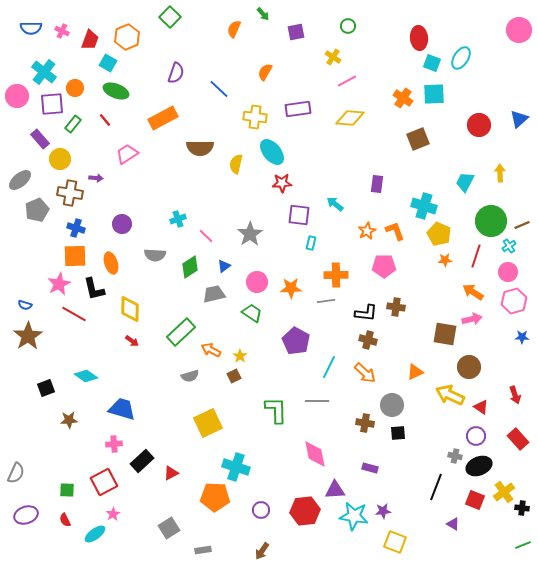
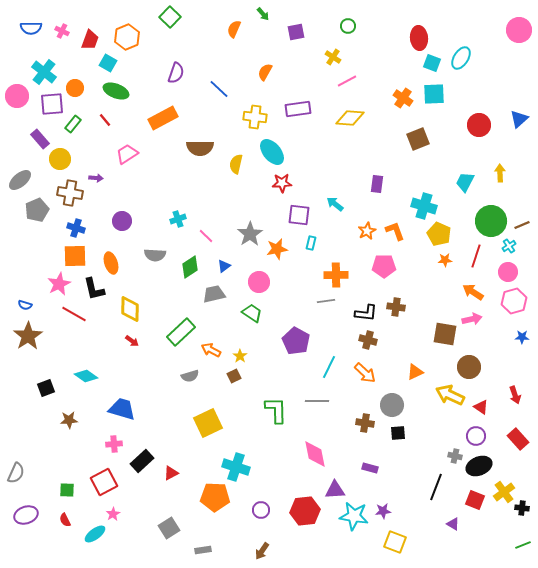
purple circle at (122, 224): moved 3 px up
pink circle at (257, 282): moved 2 px right
orange star at (291, 288): moved 14 px left, 39 px up; rotated 10 degrees counterclockwise
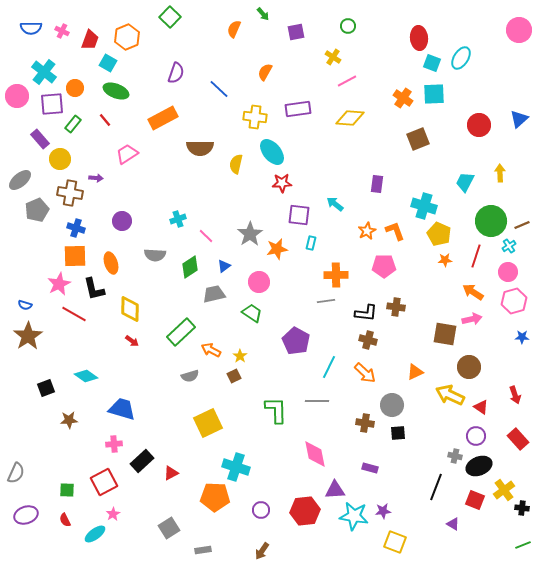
yellow cross at (504, 492): moved 2 px up
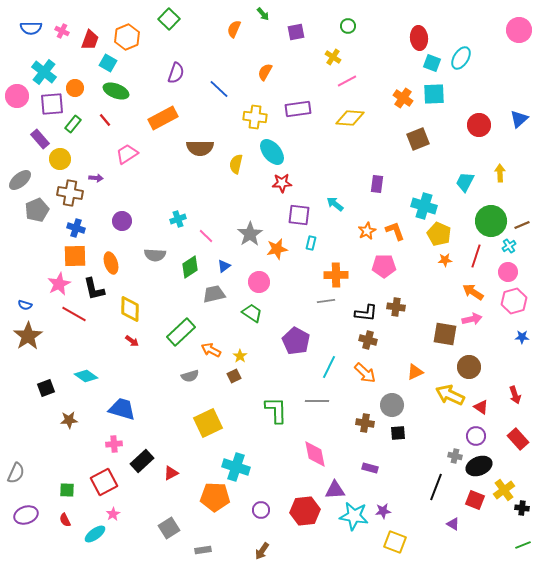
green square at (170, 17): moved 1 px left, 2 px down
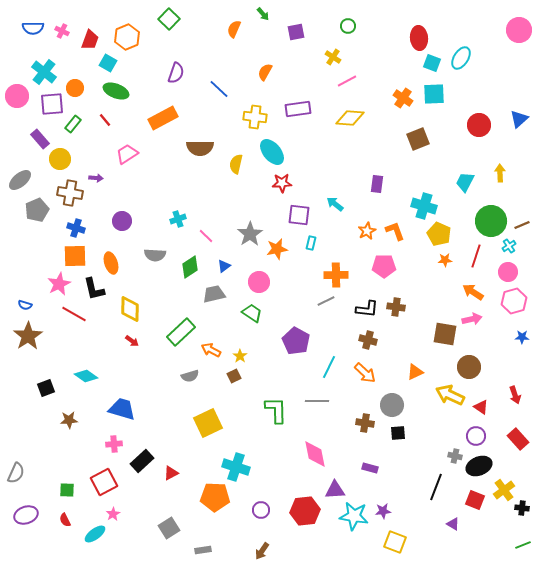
blue semicircle at (31, 28): moved 2 px right
gray line at (326, 301): rotated 18 degrees counterclockwise
black L-shape at (366, 313): moved 1 px right, 4 px up
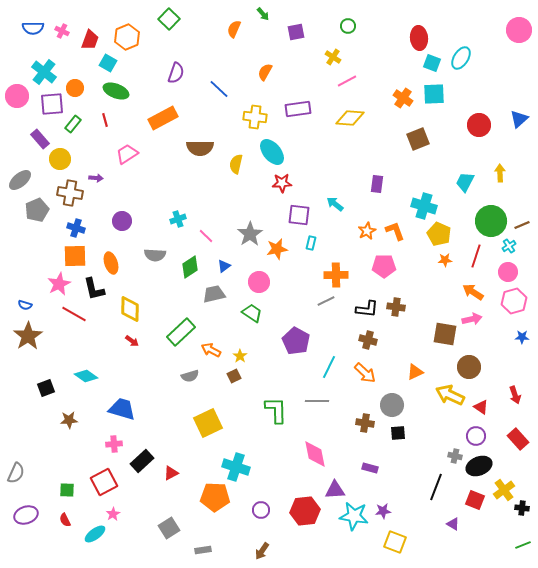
red line at (105, 120): rotated 24 degrees clockwise
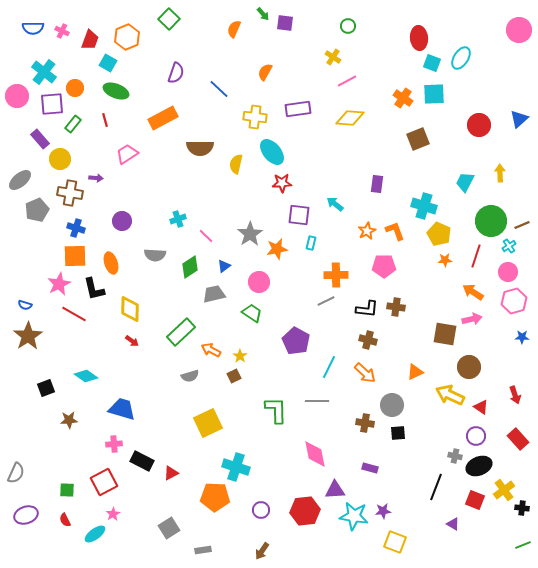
purple square at (296, 32): moved 11 px left, 9 px up; rotated 18 degrees clockwise
black rectangle at (142, 461): rotated 70 degrees clockwise
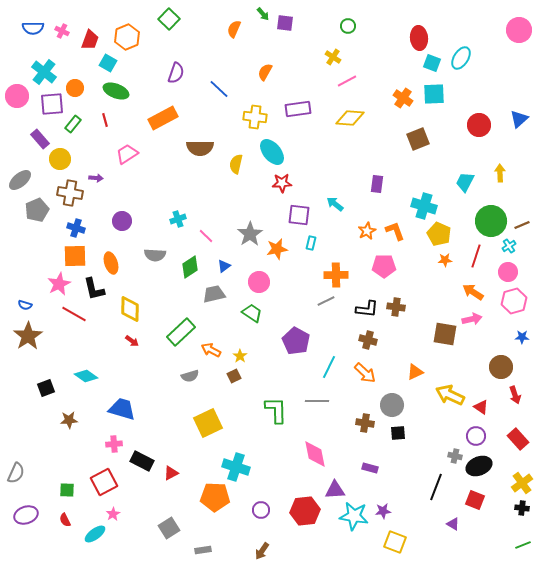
brown circle at (469, 367): moved 32 px right
yellow cross at (504, 490): moved 18 px right, 7 px up
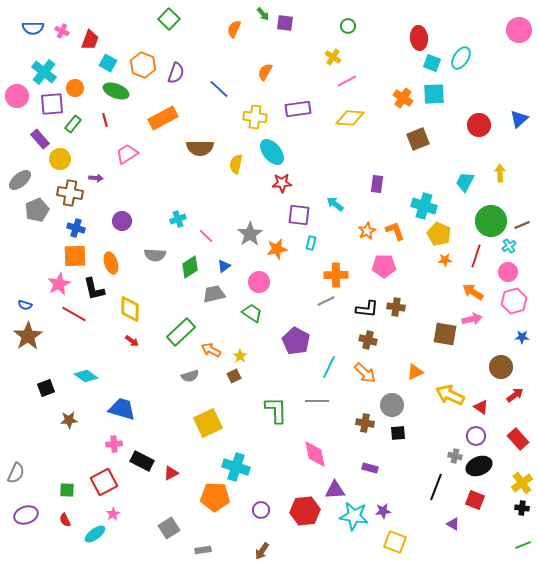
orange hexagon at (127, 37): moved 16 px right, 28 px down; rotated 15 degrees counterclockwise
red arrow at (515, 395): rotated 108 degrees counterclockwise
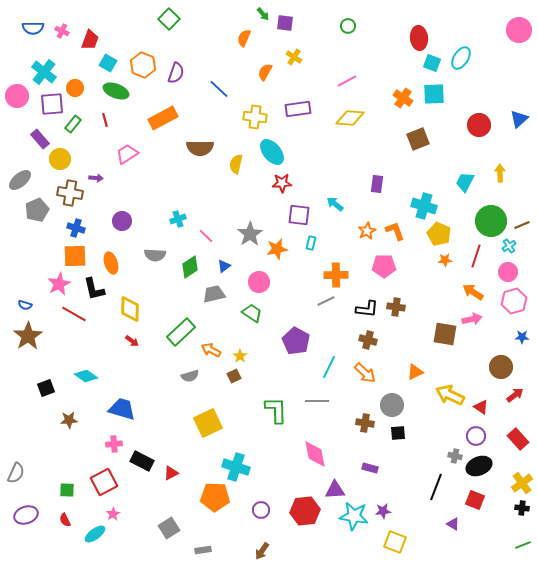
orange semicircle at (234, 29): moved 10 px right, 9 px down
yellow cross at (333, 57): moved 39 px left
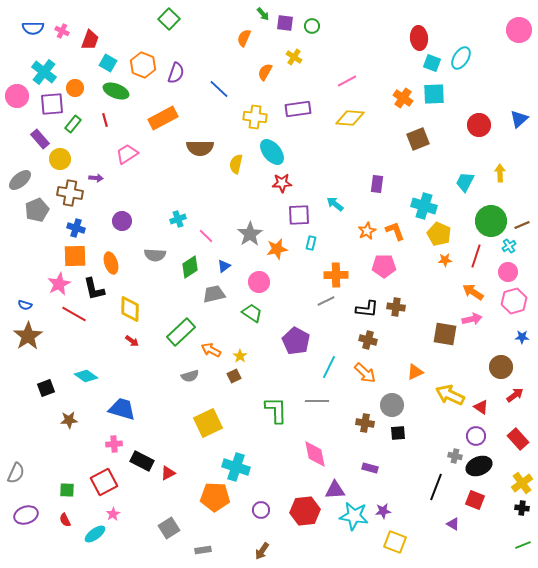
green circle at (348, 26): moved 36 px left
purple square at (299, 215): rotated 10 degrees counterclockwise
red triangle at (171, 473): moved 3 px left
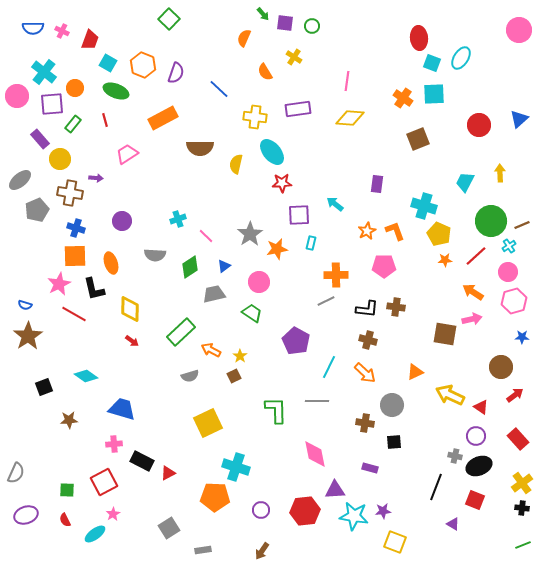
orange semicircle at (265, 72): rotated 60 degrees counterclockwise
pink line at (347, 81): rotated 54 degrees counterclockwise
red line at (476, 256): rotated 30 degrees clockwise
black square at (46, 388): moved 2 px left, 1 px up
black square at (398, 433): moved 4 px left, 9 px down
